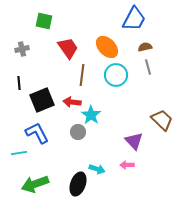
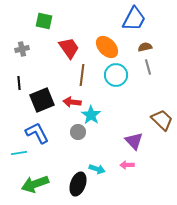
red trapezoid: moved 1 px right
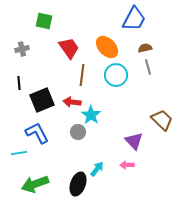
brown semicircle: moved 1 px down
cyan arrow: rotated 70 degrees counterclockwise
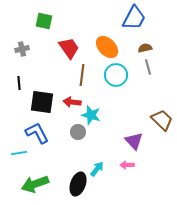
blue trapezoid: moved 1 px up
black square: moved 2 px down; rotated 30 degrees clockwise
cyan star: rotated 18 degrees counterclockwise
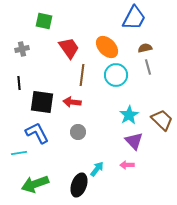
cyan star: moved 38 px right; rotated 24 degrees clockwise
black ellipse: moved 1 px right, 1 px down
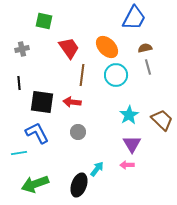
purple triangle: moved 2 px left, 3 px down; rotated 12 degrees clockwise
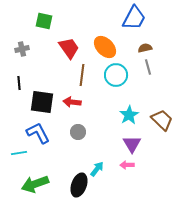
orange ellipse: moved 2 px left
blue L-shape: moved 1 px right
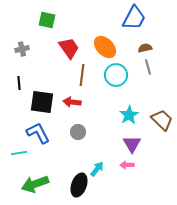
green square: moved 3 px right, 1 px up
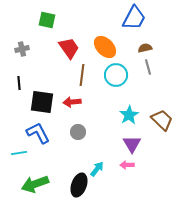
red arrow: rotated 12 degrees counterclockwise
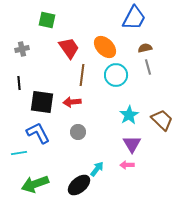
black ellipse: rotated 30 degrees clockwise
